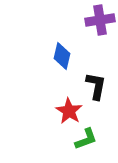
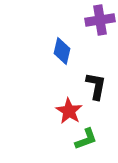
blue diamond: moved 5 px up
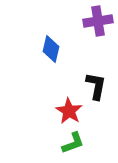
purple cross: moved 2 px left, 1 px down
blue diamond: moved 11 px left, 2 px up
green L-shape: moved 13 px left, 4 px down
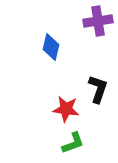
blue diamond: moved 2 px up
black L-shape: moved 2 px right, 3 px down; rotated 8 degrees clockwise
red star: moved 3 px left, 2 px up; rotated 24 degrees counterclockwise
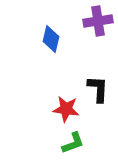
blue diamond: moved 8 px up
black L-shape: rotated 16 degrees counterclockwise
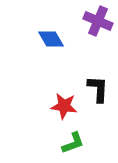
purple cross: rotated 32 degrees clockwise
blue diamond: rotated 44 degrees counterclockwise
red star: moved 2 px left, 3 px up
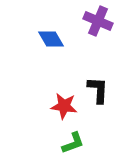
black L-shape: moved 1 px down
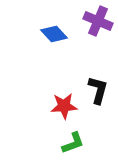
blue diamond: moved 3 px right, 5 px up; rotated 12 degrees counterclockwise
black L-shape: rotated 12 degrees clockwise
red star: rotated 12 degrees counterclockwise
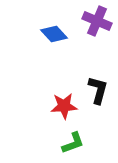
purple cross: moved 1 px left
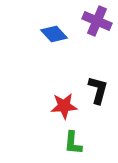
green L-shape: rotated 115 degrees clockwise
